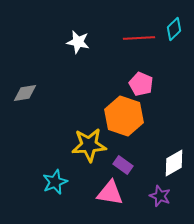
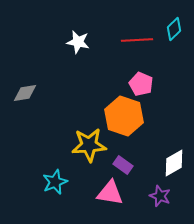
red line: moved 2 px left, 2 px down
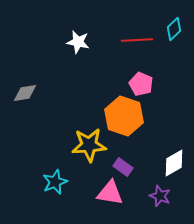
purple rectangle: moved 2 px down
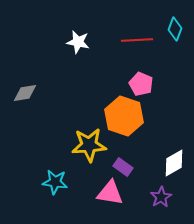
cyan diamond: moved 1 px right; rotated 25 degrees counterclockwise
cyan star: rotated 30 degrees clockwise
purple star: moved 1 px right, 1 px down; rotated 20 degrees clockwise
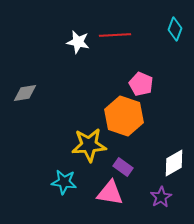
red line: moved 22 px left, 5 px up
cyan star: moved 9 px right
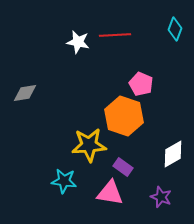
white diamond: moved 1 px left, 9 px up
cyan star: moved 1 px up
purple star: rotated 20 degrees counterclockwise
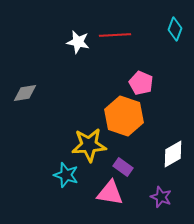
pink pentagon: moved 1 px up
cyan star: moved 2 px right, 6 px up; rotated 10 degrees clockwise
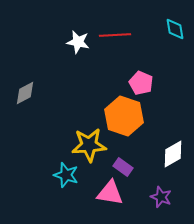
cyan diamond: rotated 30 degrees counterclockwise
gray diamond: rotated 20 degrees counterclockwise
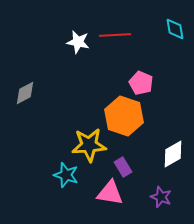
purple rectangle: rotated 24 degrees clockwise
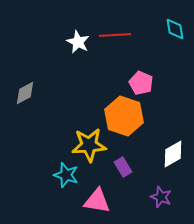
white star: rotated 15 degrees clockwise
pink triangle: moved 13 px left, 8 px down
